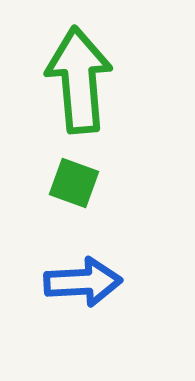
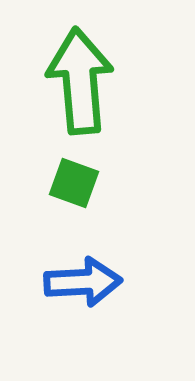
green arrow: moved 1 px right, 1 px down
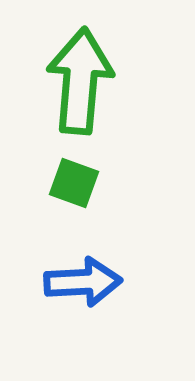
green arrow: rotated 10 degrees clockwise
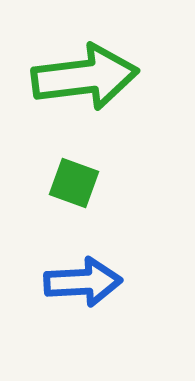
green arrow: moved 5 px right, 4 px up; rotated 78 degrees clockwise
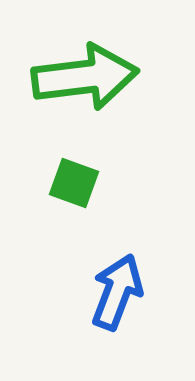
blue arrow: moved 34 px right, 10 px down; rotated 66 degrees counterclockwise
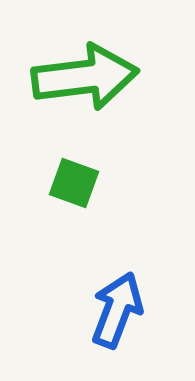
blue arrow: moved 18 px down
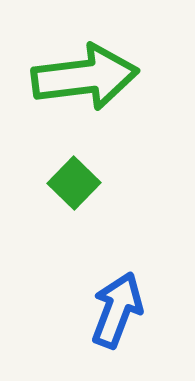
green square: rotated 24 degrees clockwise
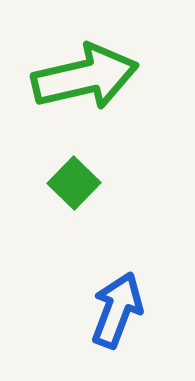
green arrow: rotated 6 degrees counterclockwise
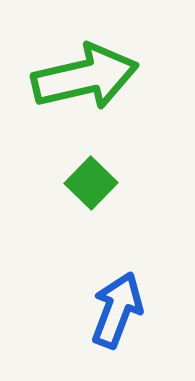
green square: moved 17 px right
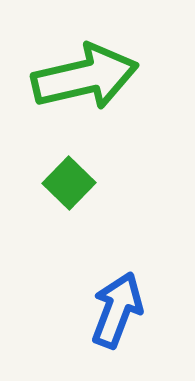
green square: moved 22 px left
